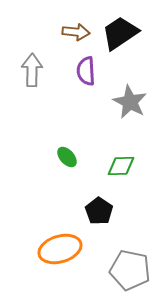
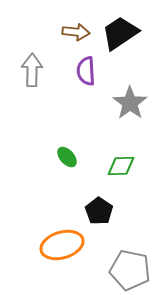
gray star: moved 1 px down; rotated 8 degrees clockwise
orange ellipse: moved 2 px right, 4 px up
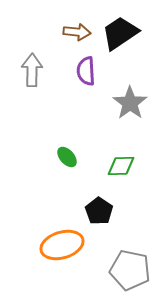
brown arrow: moved 1 px right
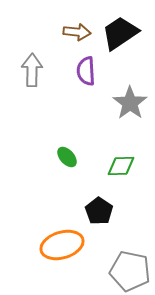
gray pentagon: moved 1 px down
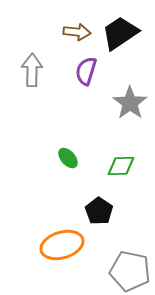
purple semicircle: rotated 20 degrees clockwise
green ellipse: moved 1 px right, 1 px down
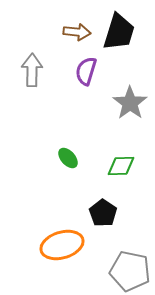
black trapezoid: moved 1 px left, 1 px up; rotated 141 degrees clockwise
black pentagon: moved 4 px right, 2 px down
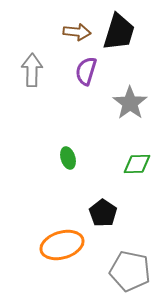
green ellipse: rotated 25 degrees clockwise
green diamond: moved 16 px right, 2 px up
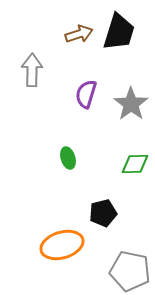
brown arrow: moved 2 px right, 2 px down; rotated 24 degrees counterclockwise
purple semicircle: moved 23 px down
gray star: moved 1 px right, 1 px down
green diamond: moved 2 px left
black pentagon: rotated 24 degrees clockwise
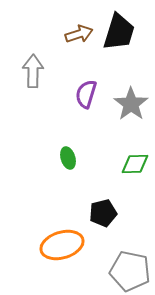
gray arrow: moved 1 px right, 1 px down
